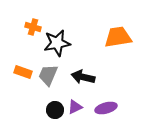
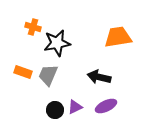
black arrow: moved 16 px right
purple ellipse: moved 2 px up; rotated 10 degrees counterclockwise
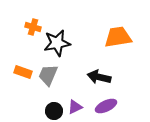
black circle: moved 1 px left, 1 px down
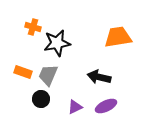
black circle: moved 13 px left, 12 px up
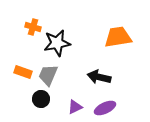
purple ellipse: moved 1 px left, 2 px down
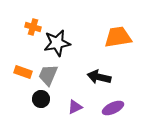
purple ellipse: moved 8 px right
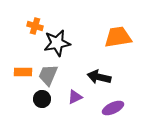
orange cross: moved 2 px right, 1 px up
orange rectangle: rotated 18 degrees counterclockwise
black circle: moved 1 px right
purple triangle: moved 10 px up
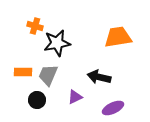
black circle: moved 5 px left, 1 px down
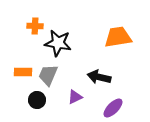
orange cross: rotated 14 degrees counterclockwise
black star: moved 1 px right; rotated 20 degrees clockwise
purple ellipse: rotated 20 degrees counterclockwise
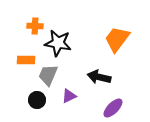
orange trapezoid: moved 1 px left, 2 px down; rotated 44 degrees counterclockwise
orange rectangle: moved 3 px right, 12 px up
purple triangle: moved 6 px left, 1 px up
